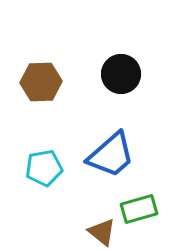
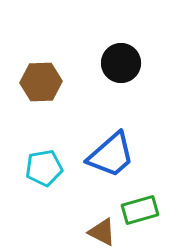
black circle: moved 11 px up
green rectangle: moved 1 px right, 1 px down
brown triangle: rotated 12 degrees counterclockwise
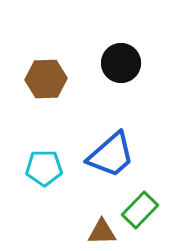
brown hexagon: moved 5 px right, 3 px up
cyan pentagon: rotated 9 degrees clockwise
green rectangle: rotated 30 degrees counterclockwise
brown triangle: rotated 28 degrees counterclockwise
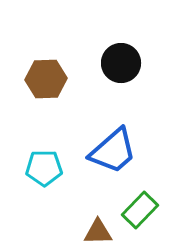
blue trapezoid: moved 2 px right, 4 px up
brown triangle: moved 4 px left
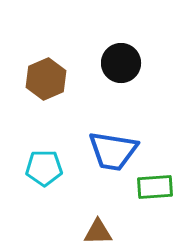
brown hexagon: rotated 21 degrees counterclockwise
blue trapezoid: rotated 50 degrees clockwise
green rectangle: moved 15 px right, 23 px up; rotated 42 degrees clockwise
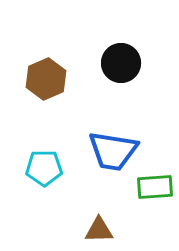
brown triangle: moved 1 px right, 2 px up
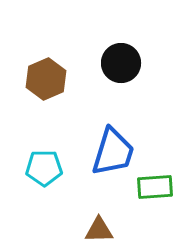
blue trapezoid: moved 1 px down; rotated 82 degrees counterclockwise
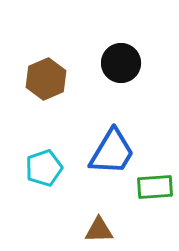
blue trapezoid: moved 1 px left; rotated 14 degrees clockwise
cyan pentagon: rotated 18 degrees counterclockwise
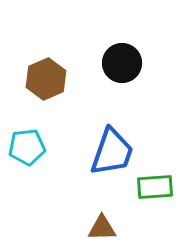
black circle: moved 1 px right
blue trapezoid: rotated 12 degrees counterclockwise
cyan pentagon: moved 17 px left, 21 px up; rotated 12 degrees clockwise
brown triangle: moved 3 px right, 2 px up
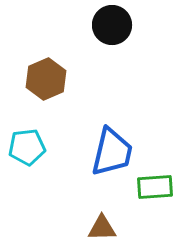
black circle: moved 10 px left, 38 px up
blue trapezoid: rotated 6 degrees counterclockwise
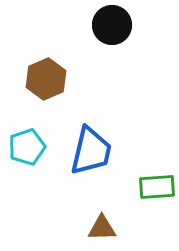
cyan pentagon: rotated 12 degrees counterclockwise
blue trapezoid: moved 21 px left, 1 px up
green rectangle: moved 2 px right
